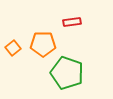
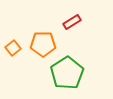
red rectangle: rotated 24 degrees counterclockwise
green pentagon: rotated 20 degrees clockwise
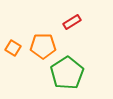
orange pentagon: moved 2 px down
orange square: rotated 21 degrees counterclockwise
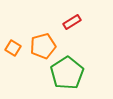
orange pentagon: rotated 15 degrees counterclockwise
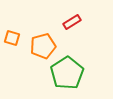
orange square: moved 1 px left, 10 px up; rotated 14 degrees counterclockwise
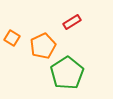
orange square: rotated 14 degrees clockwise
orange pentagon: rotated 10 degrees counterclockwise
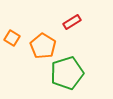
orange pentagon: rotated 15 degrees counterclockwise
green pentagon: rotated 16 degrees clockwise
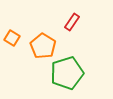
red rectangle: rotated 24 degrees counterclockwise
